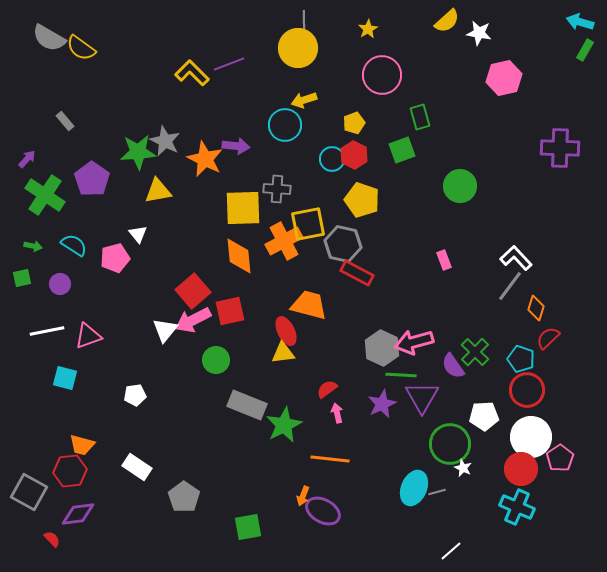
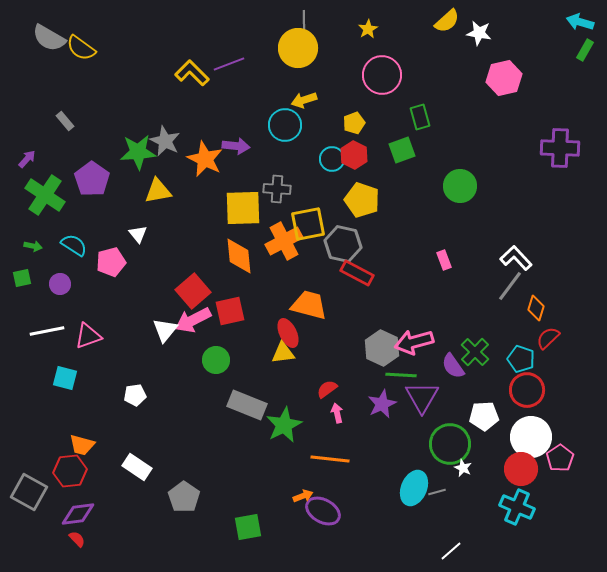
pink pentagon at (115, 258): moved 4 px left, 4 px down
red ellipse at (286, 331): moved 2 px right, 2 px down
orange arrow at (303, 496): rotated 132 degrees counterclockwise
red semicircle at (52, 539): moved 25 px right
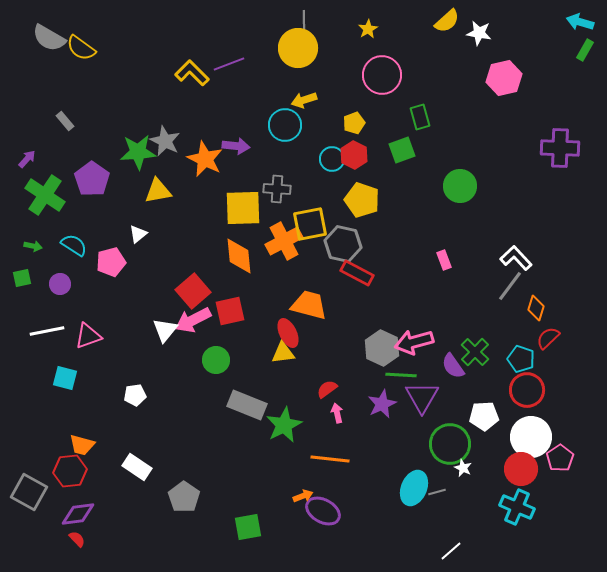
yellow square at (308, 224): moved 2 px right
white triangle at (138, 234): rotated 30 degrees clockwise
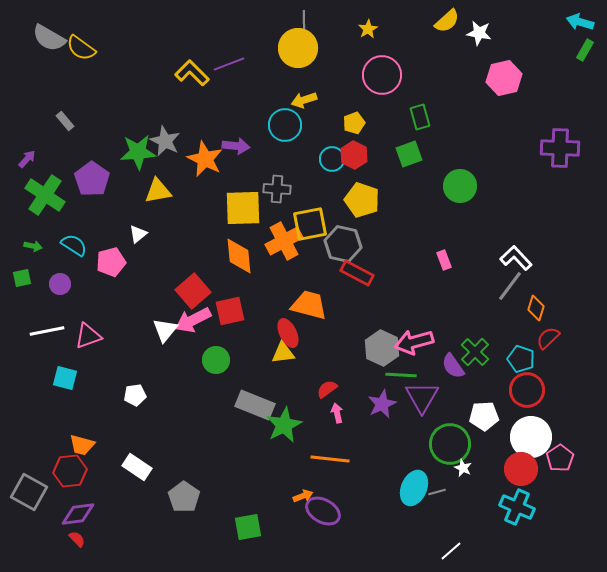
green square at (402, 150): moved 7 px right, 4 px down
gray rectangle at (247, 405): moved 8 px right
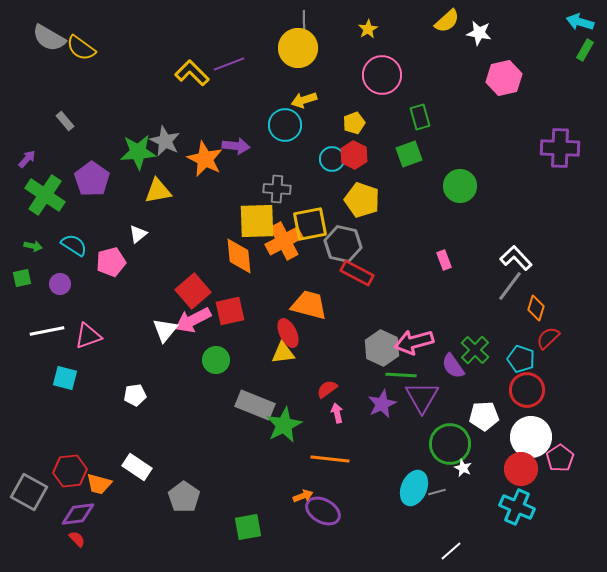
yellow square at (243, 208): moved 14 px right, 13 px down
green cross at (475, 352): moved 2 px up
orange trapezoid at (82, 445): moved 17 px right, 39 px down
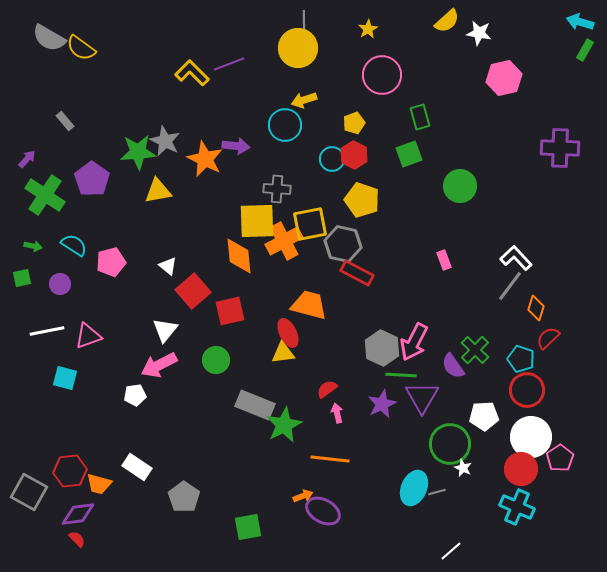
white triangle at (138, 234): moved 30 px right, 32 px down; rotated 42 degrees counterclockwise
pink arrow at (193, 320): moved 34 px left, 45 px down
pink arrow at (414, 342): rotated 48 degrees counterclockwise
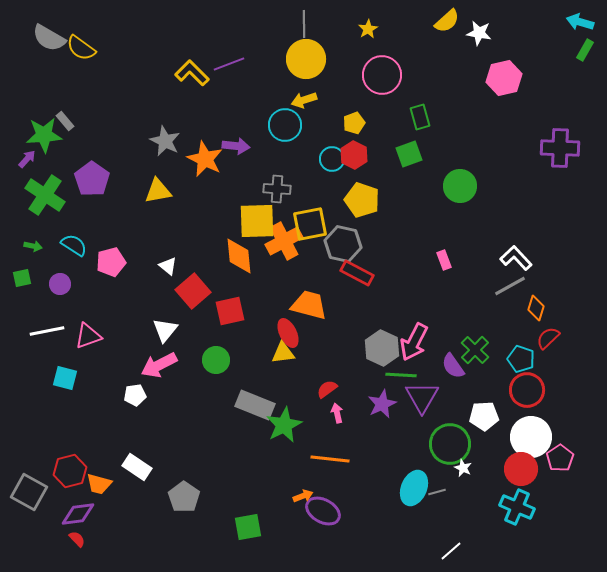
yellow circle at (298, 48): moved 8 px right, 11 px down
green star at (138, 152): moved 94 px left, 17 px up
gray line at (510, 286): rotated 24 degrees clockwise
red hexagon at (70, 471): rotated 8 degrees counterclockwise
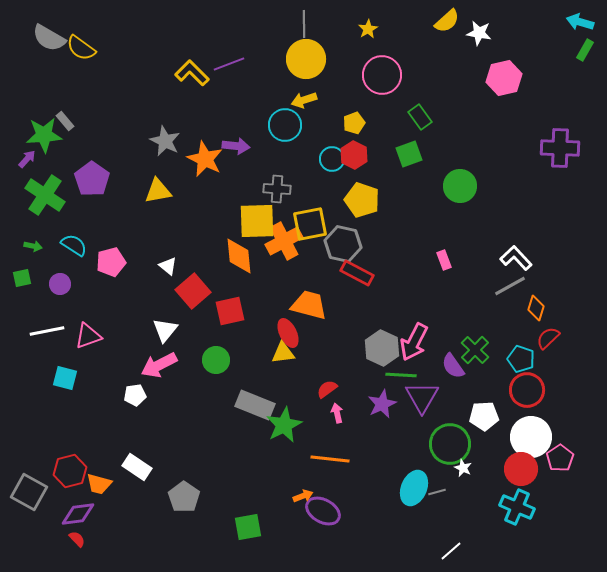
green rectangle at (420, 117): rotated 20 degrees counterclockwise
